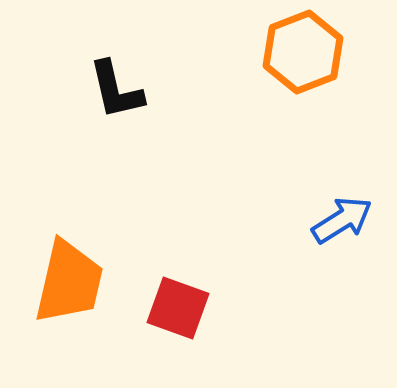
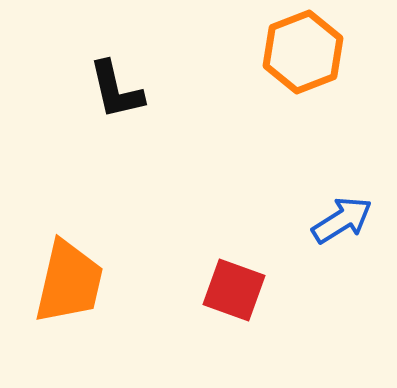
red square: moved 56 px right, 18 px up
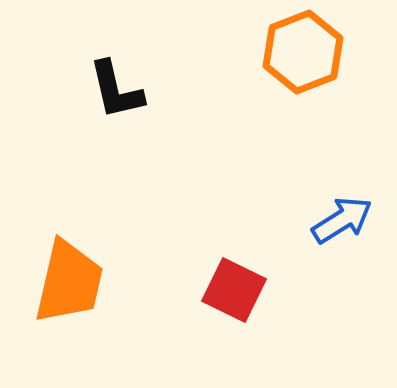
red square: rotated 6 degrees clockwise
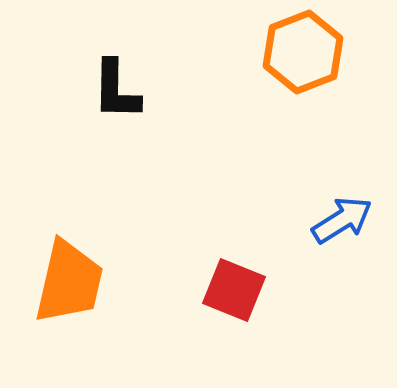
black L-shape: rotated 14 degrees clockwise
red square: rotated 4 degrees counterclockwise
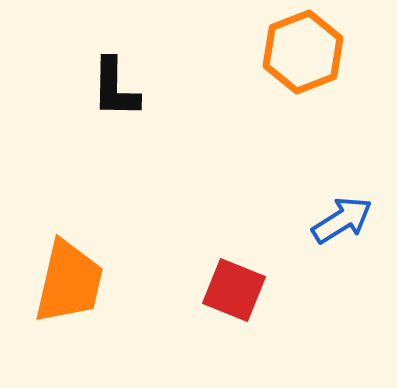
black L-shape: moved 1 px left, 2 px up
